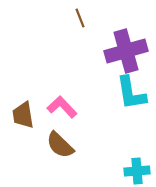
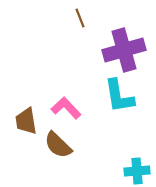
purple cross: moved 2 px left, 1 px up
cyan L-shape: moved 12 px left, 3 px down
pink L-shape: moved 4 px right, 1 px down
brown trapezoid: moved 3 px right, 6 px down
brown semicircle: moved 2 px left
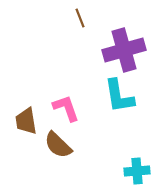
pink L-shape: rotated 24 degrees clockwise
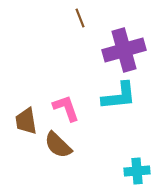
cyan L-shape: rotated 87 degrees counterclockwise
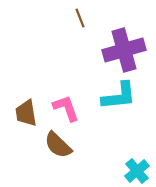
brown trapezoid: moved 8 px up
cyan cross: rotated 35 degrees counterclockwise
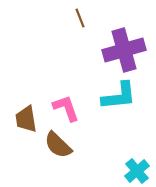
brown trapezoid: moved 6 px down
